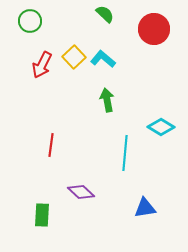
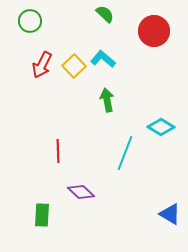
red circle: moved 2 px down
yellow square: moved 9 px down
red line: moved 7 px right, 6 px down; rotated 10 degrees counterclockwise
cyan line: rotated 16 degrees clockwise
blue triangle: moved 25 px right, 6 px down; rotated 40 degrees clockwise
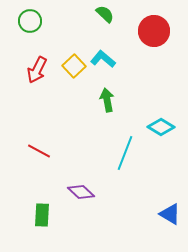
red arrow: moved 5 px left, 5 px down
red line: moved 19 px left; rotated 60 degrees counterclockwise
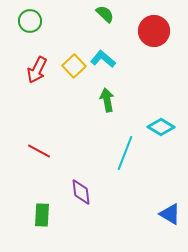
purple diamond: rotated 40 degrees clockwise
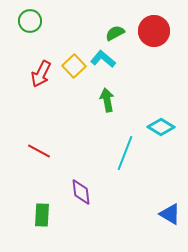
green semicircle: moved 10 px right, 19 px down; rotated 72 degrees counterclockwise
red arrow: moved 4 px right, 4 px down
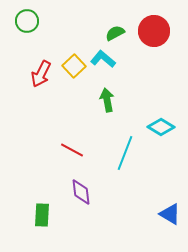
green circle: moved 3 px left
red line: moved 33 px right, 1 px up
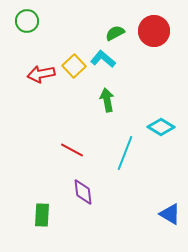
red arrow: rotated 52 degrees clockwise
purple diamond: moved 2 px right
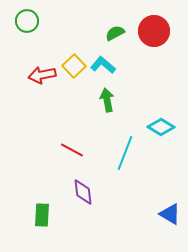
cyan L-shape: moved 6 px down
red arrow: moved 1 px right, 1 px down
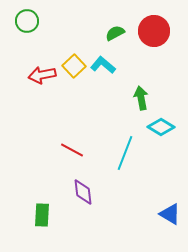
green arrow: moved 34 px right, 2 px up
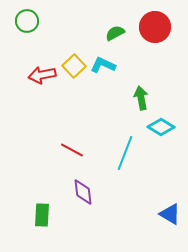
red circle: moved 1 px right, 4 px up
cyan L-shape: rotated 15 degrees counterclockwise
